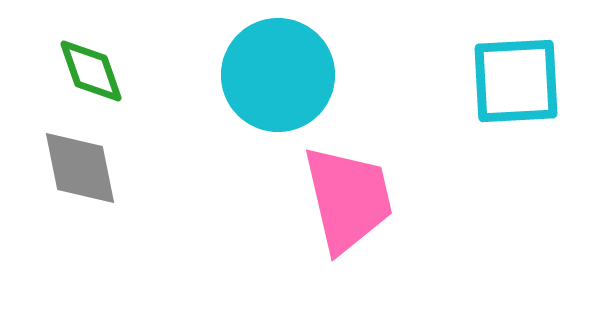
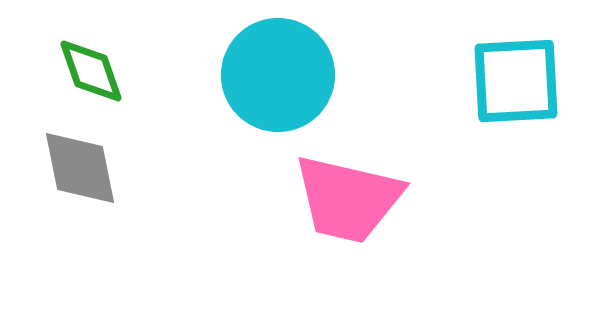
pink trapezoid: rotated 116 degrees clockwise
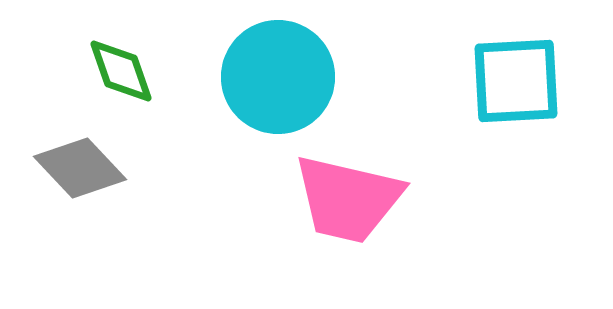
green diamond: moved 30 px right
cyan circle: moved 2 px down
gray diamond: rotated 32 degrees counterclockwise
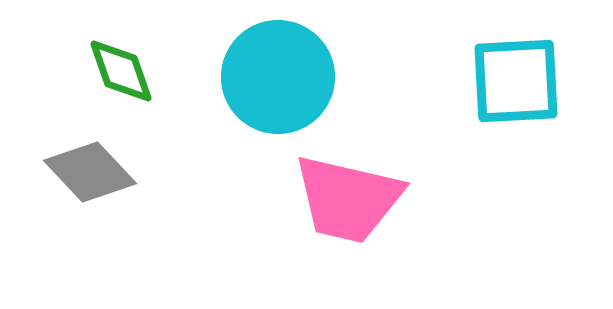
gray diamond: moved 10 px right, 4 px down
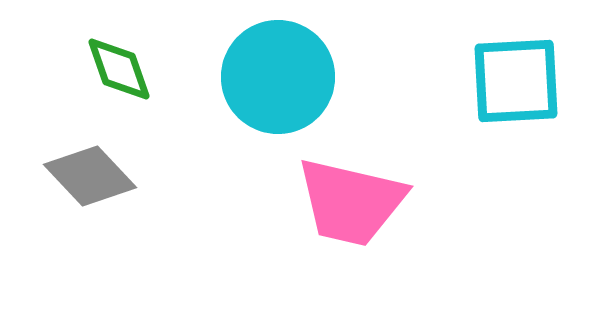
green diamond: moved 2 px left, 2 px up
gray diamond: moved 4 px down
pink trapezoid: moved 3 px right, 3 px down
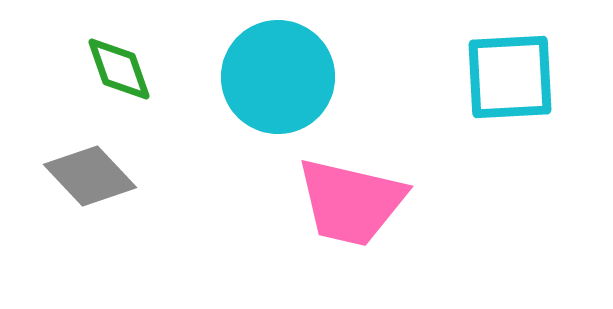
cyan square: moved 6 px left, 4 px up
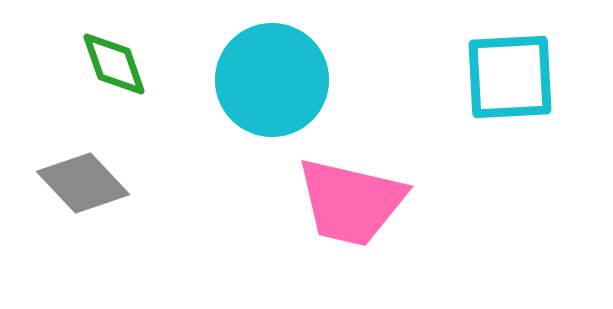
green diamond: moved 5 px left, 5 px up
cyan circle: moved 6 px left, 3 px down
gray diamond: moved 7 px left, 7 px down
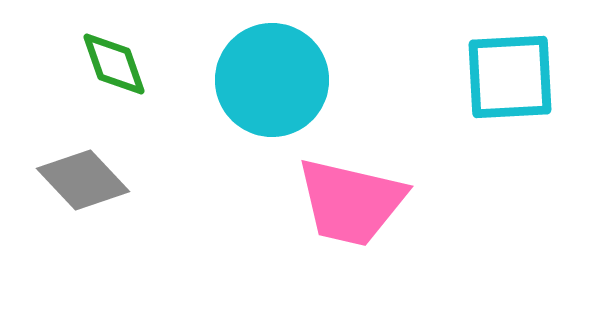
gray diamond: moved 3 px up
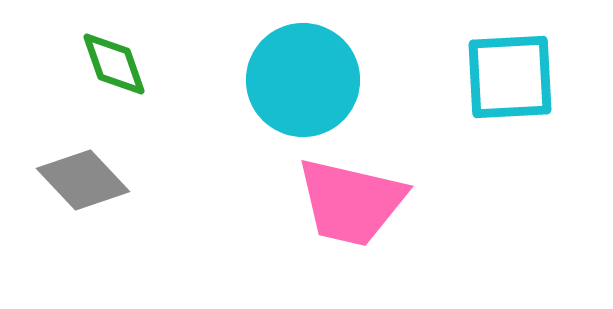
cyan circle: moved 31 px right
